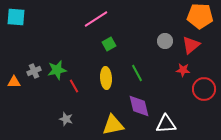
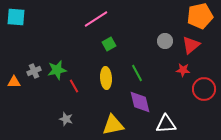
orange pentagon: rotated 15 degrees counterclockwise
purple diamond: moved 1 px right, 4 px up
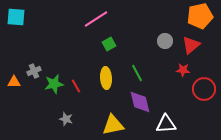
green star: moved 3 px left, 14 px down
red line: moved 2 px right
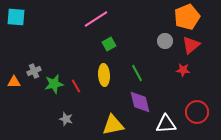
orange pentagon: moved 13 px left, 1 px down; rotated 10 degrees counterclockwise
yellow ellipse: moved 2 px left, 3 px up
red circle: moved 7 px left, 23 px down
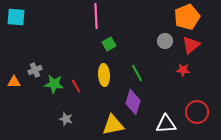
pink line: moved 3 px up; rotated 60 degrees counterclockwise
gray cross: moved 1 px right, 1 px up
green star: rotated 18 degrees clockwise
purple diamond: moved 7 px left; rotated 30 degrees clockwise
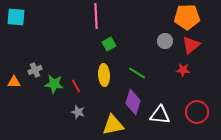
orange pentagon: rotated 20 degrees clockwise
green line: rotated 30 degrees counterclockwise
gray star: moved 12 px right, 7 px up
white triangle: moved 6 px left, 9 px up; rotated 10 degrees clockwise
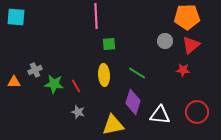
green square: rotated 24 degrees clockwise
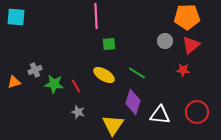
yellow ellipse: rotated 55 degrees counterclockwise
orange triangle: rotated 16 degrees counterclockwise
yellow triangle: rotated 45 degrees counterclockwise
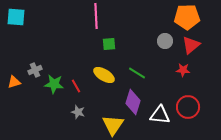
red circle: moved 9 px left, 5 px up
